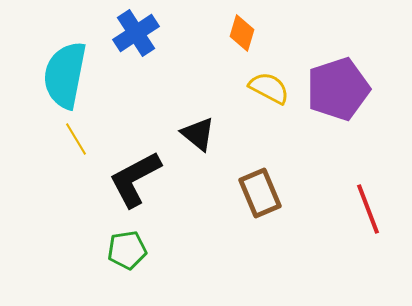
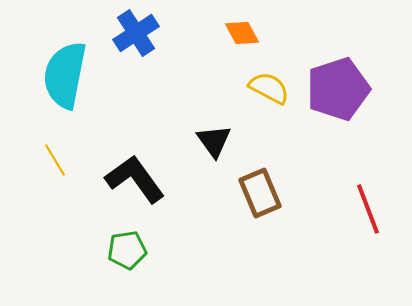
orange diamond: rotated 45 degrees counterclockwise
black triangle: moved 16 px right, 7 px down; rotated 15 degrees clockwise
yellow line: moved 21 px left, 21 px down
black L-shape: rotated 82 degrees clockwise
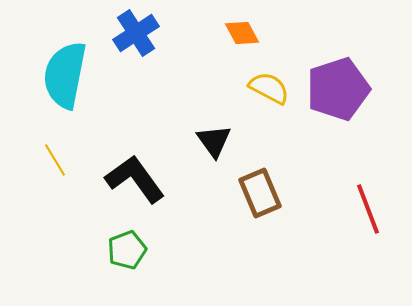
green pentagon: rotated 12 degrees counterclockwise
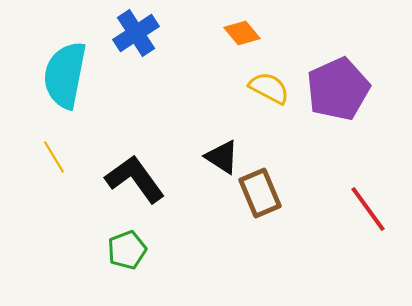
orange diamond: rotated 12 degrees counterclockwise
purple pentagon: rotated 6 degrees counterclockwise
black triangle: moved 8 px right, 16 px down; rotated 21 degrees counterclockwise
yellow line: moved 1 px left, 3 px up
red line: rotated 15 degrees counterclockwise
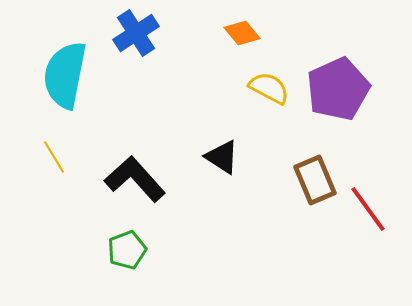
black L-shape: rotated 6 degrees counterclockwise
brown rectangle: moved 55 px right, 13 px up
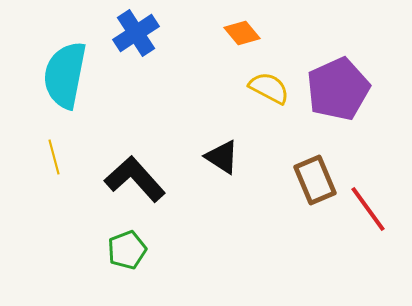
yellow line: rotated 16 degrees clockwise
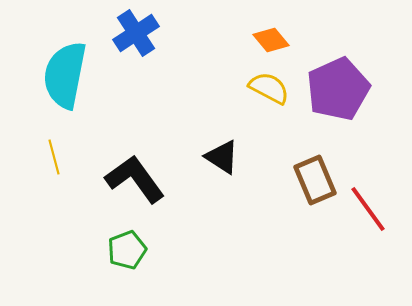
orange diamond: moved 29 px right, 7 px down
black L-shape: rotated 6 degrees clockwise
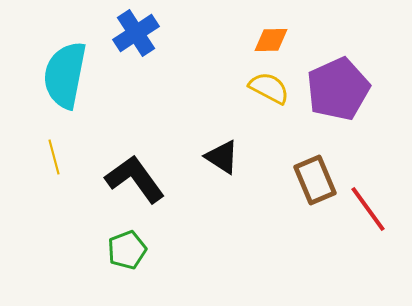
orange diamond: rotated 51 degrees counterclockwise
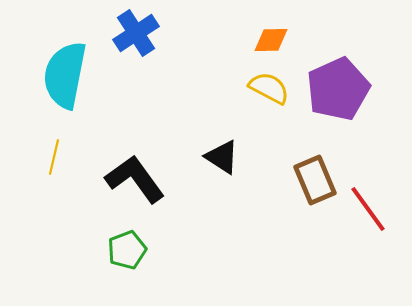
yellow line: rotated 28 degrees clockwise
